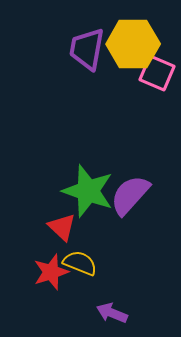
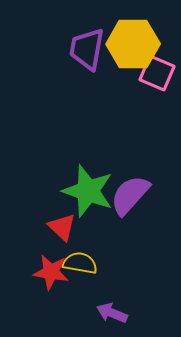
yellow semicircle: rotated 12 degrees counterclockwise
red star: rotated 27 degrees clockwise
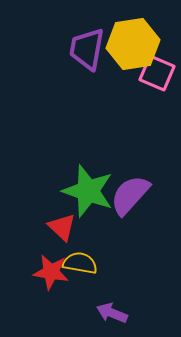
yellow hexagon: rotated 9 degrees counterclockwise
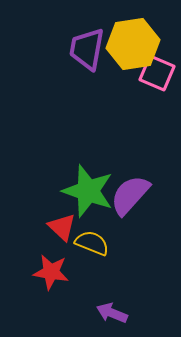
yellow semicircle: moved 12 px right, 20 px up; rotated 12 degrees clockwise
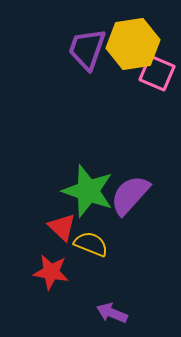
purple trapezoid: rotated 9 degrees clockwise
yellow semicircle: moved 1 px left, 1 px down
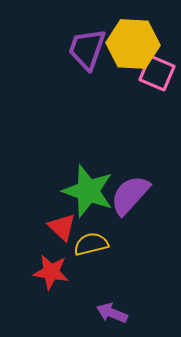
yellow hexagon: rotated 12 degrees clockwise
yellow semicircle: rotated 36 degrees counterclockwise
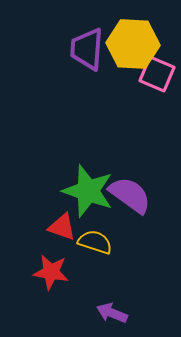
purple trapezoid: rotated 15 degrees counterclockwise
pink square: moved 1 px down
purple semicircle: rotated 84 degrees clockwise
red triangle: rotated 24 degrees counterclockwise
yellow semicircle: moved 4 px right, 2 px up; rotated 32 degrees clockwise
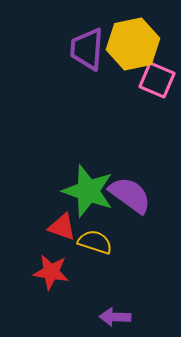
yellow hexagon: rotated 15 degrees counterclockwise
pink square: moved 6 px down
purple arrow: moved 3 px right, 4 px down; rotated 20 degrees counterclockwise
